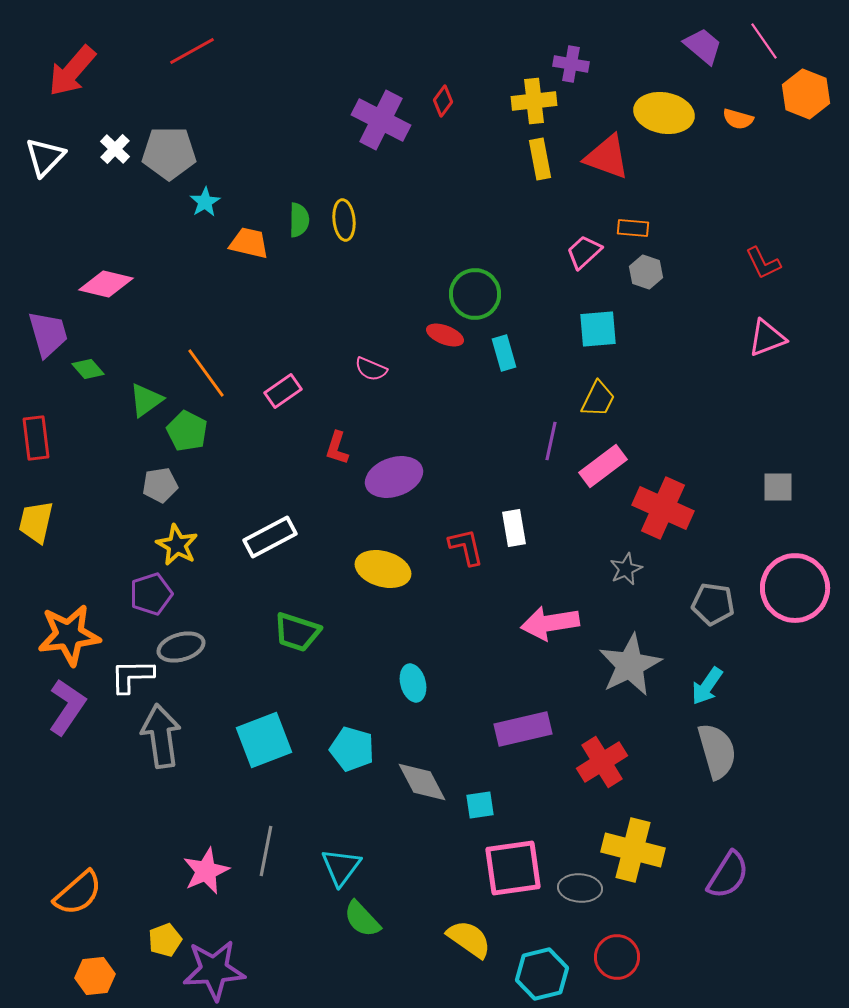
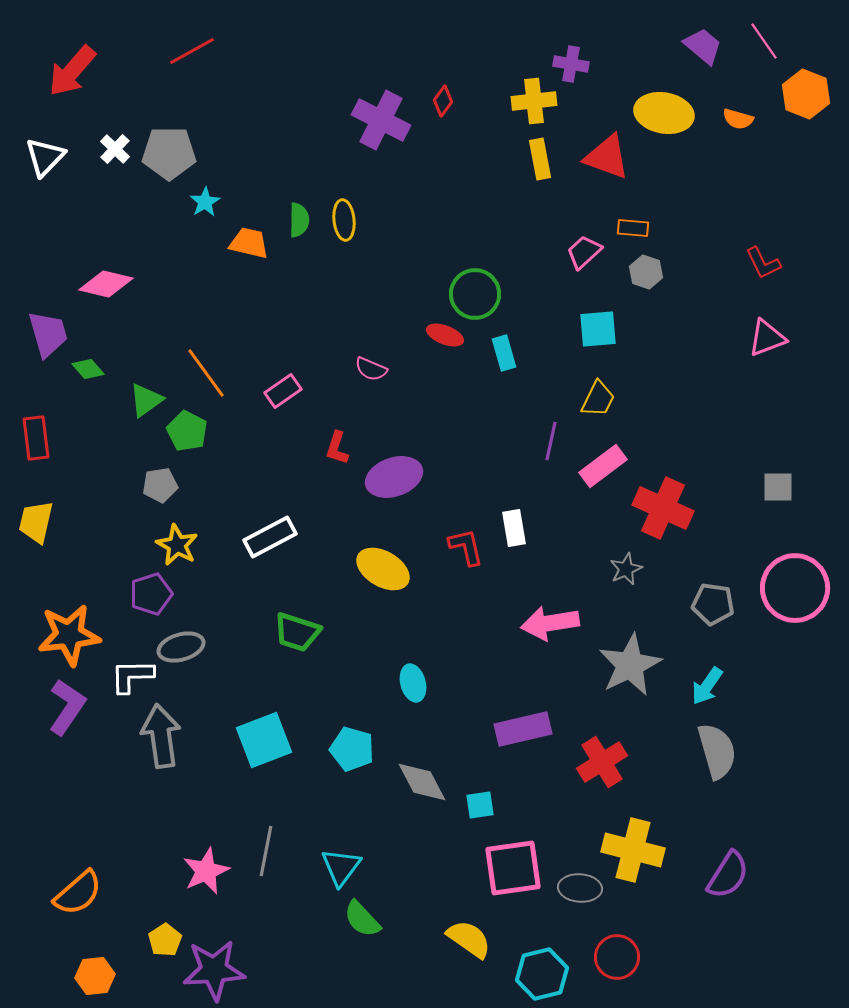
yellow ellipse at (383, 569): rotated 14 degrees clockwise
yellow pentagon at (165, 940): rotated 12 degrees counterclockwise
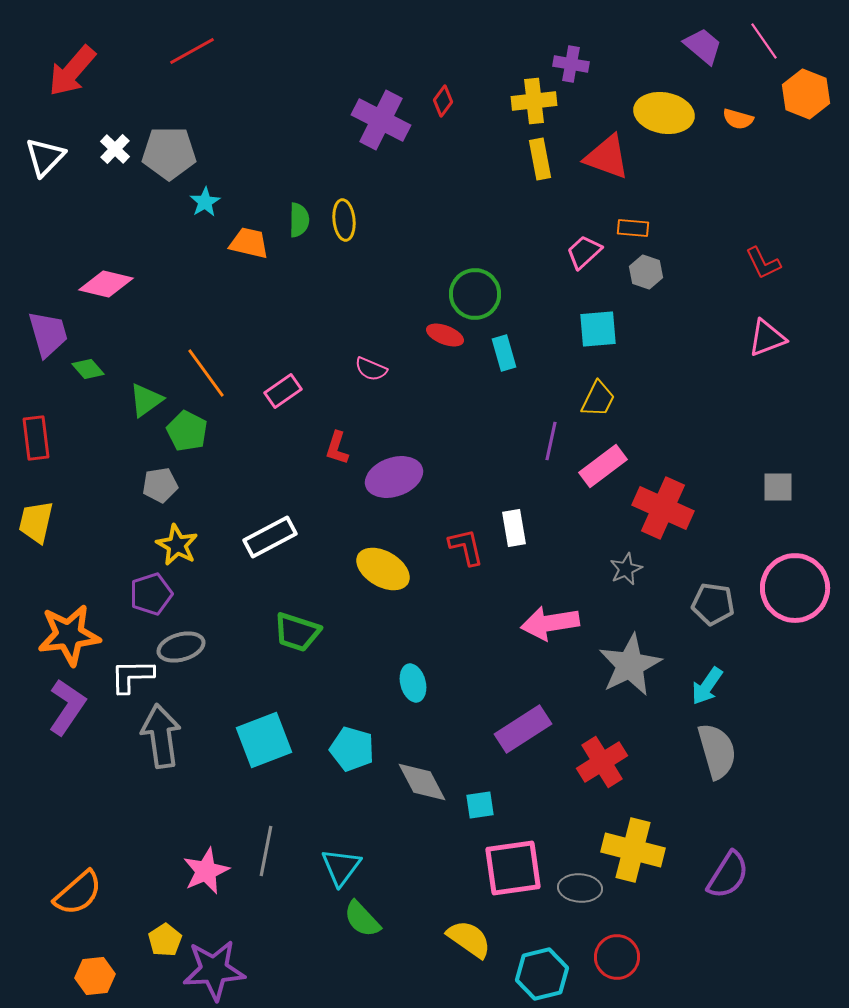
purple rectangle at (523, 729): rotated 20 degrees counterclockwise
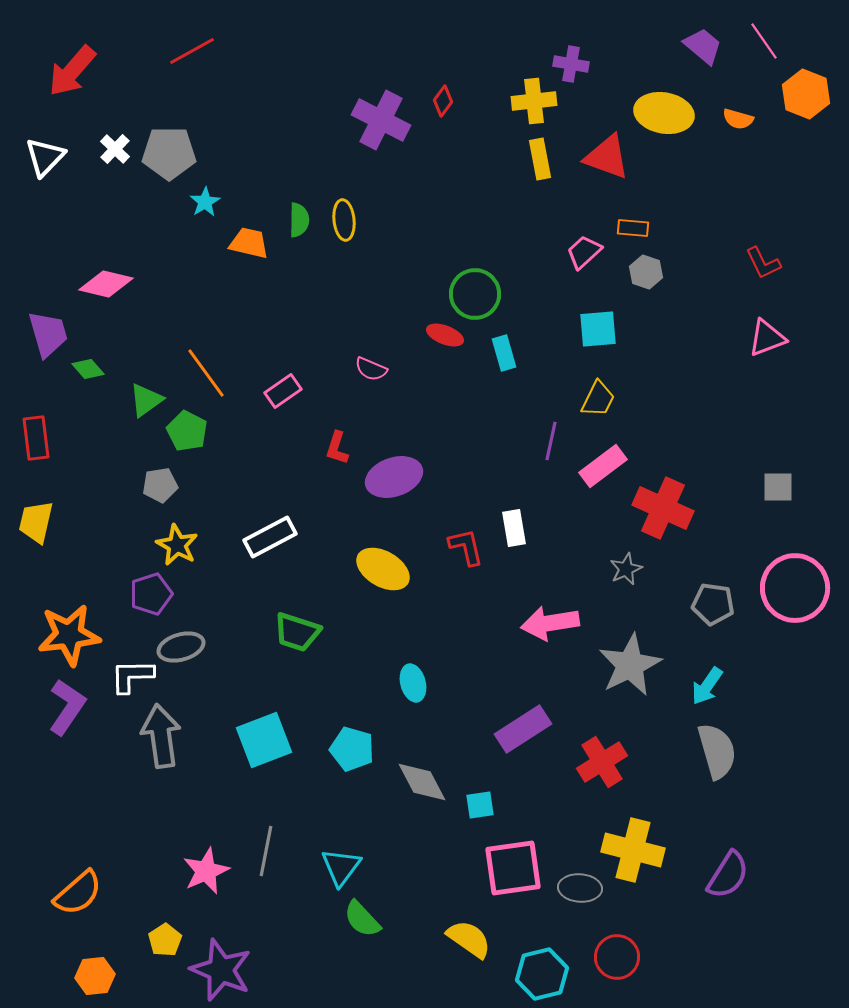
purple star at (214, 970): moved 7 px right; rotated 26 degrees clockwise
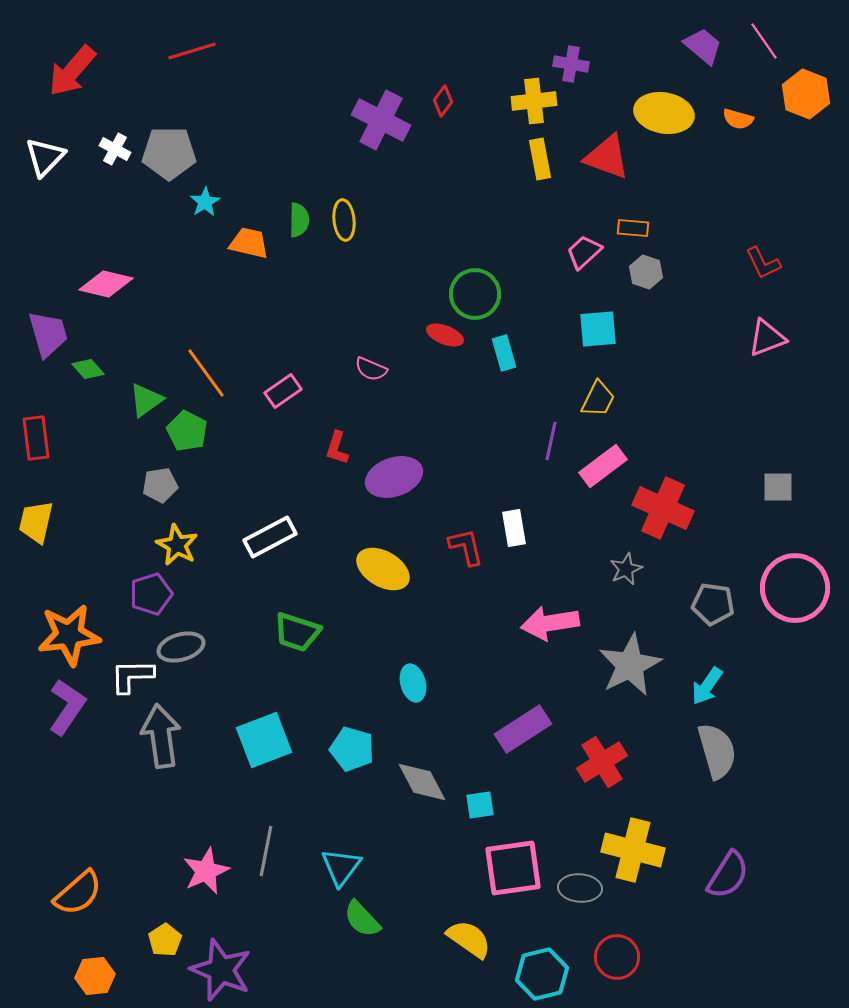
red line at (192, 51): rotated 12 degrees clockwise
white cross at (115, 149): rotated 16 degrees counterclockwise
